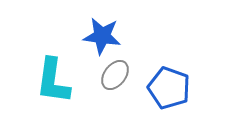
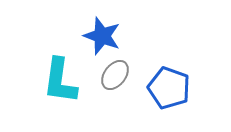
blue star: rotated 12 degrees clockwise
cyan L-shape: moved 7 px right
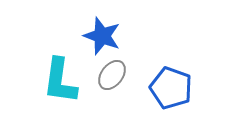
gray ellipse: moved 3 px left
blue pentagon: moved 2 px right
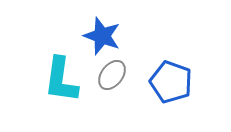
cyan L-shape: moved 1 px right, 1 px up
blue pentagon: moved 6 px up
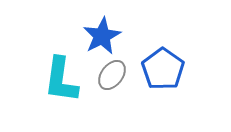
blue star: rotated 24 degrees clockwise
blue pentagon: moved 8 px left, 13 px up; rotated 15 degrees clockwise
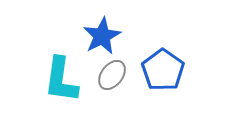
blue pentagon: moved 1 px down
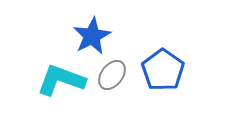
blue star: moved 10 px left
cyan L-shape: rotated 102 degrees clockwise
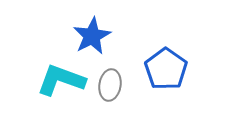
blue pentagon: moved 3 px right, 1 px up
gray ellipse: moved 2 px left, 10 px down; rotated 28 degrees counterclockwise
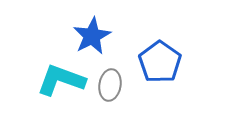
blue pentagon: moved 6 px left, 7 px up
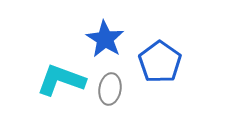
blue star: moved 13 px right, 3 px down; rotated 12 degrees counterclockwise
gray ellipse: moved 4 px down
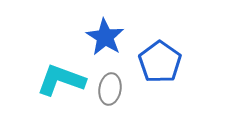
blue star: moved 2 px up
